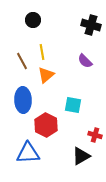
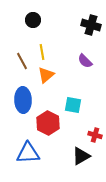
red hexagon: moved 2 px right, 2 px up
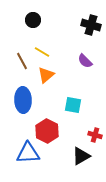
yellow line: rotated 49 degrees counterclockwise
red hexagon: moved 1 px left, 8 px down
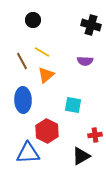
purple semicircle: rotated 42 degrees counterclockwise
red cross: rotated 24 degrees counterclockwise
